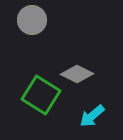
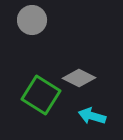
gray diamond: moved 2 px right, 4 px down
cyan arrow: rotated 56 degrees clockwise
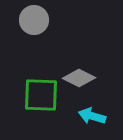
gray circle: moved 2 px right
green square: rotated 30 degrees counterclockwise
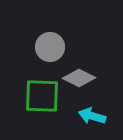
gray circle: moved 16 px right, 27 px down
green square: moved 1 px right, 1 px down
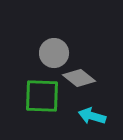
gray circle: moved 4 px right, 6 px down
gray diamond: rotated 12 degrees clockwise
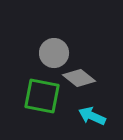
green square: rotated 9 degrees clockwise
cyan arrow: rotated 8 degrees clockwise
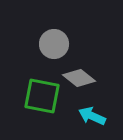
gray circle: moved 9 px up
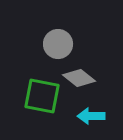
gray circle: moved 4 px right
cyan arrow: moved 1 px left; rotated 24 degrees counterclockwise
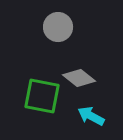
gray circle: moved 17 px up
cyan arrow: rotated 28 degrees clockwise
